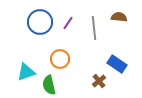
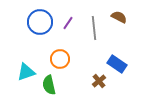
brown semicircle: rotated 21 degrees clockwise
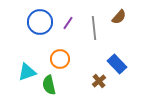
brown semicircle: rotated 105 degrees clockwise
blue rectangle: rotated 12 degrees clockwise
cyan triangle: moved 1 px right
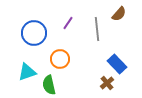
brown semicircle: moved 3 px up
blue circle: moved 6 px left, 11 px down
gray line: moved 3 px right, 1 px down
brown cross: moved 8 px right, 2 px down
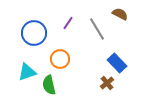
brown semicircle: moved 1 px right; rotated 105 degrees counterclockwise
gray line: rotated 25 degrees counterclockwise
blue rectangle: moved 1 px up
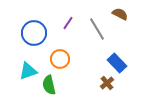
cyan triangle: moved 1 px right, 1 px up
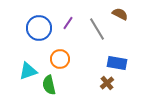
blue circle: moved 5 px right, 5 px up
blue rectangle: rotated 36 degrees counterclockwise
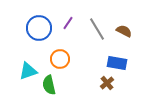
brown semicircle: moved 4 px right, 17 px down
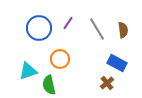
brown semicircle: moved 1 px left, 1 px up; rotated 56 degrees clockwise
blue rectangle: rotated 18 degrees clockwise
